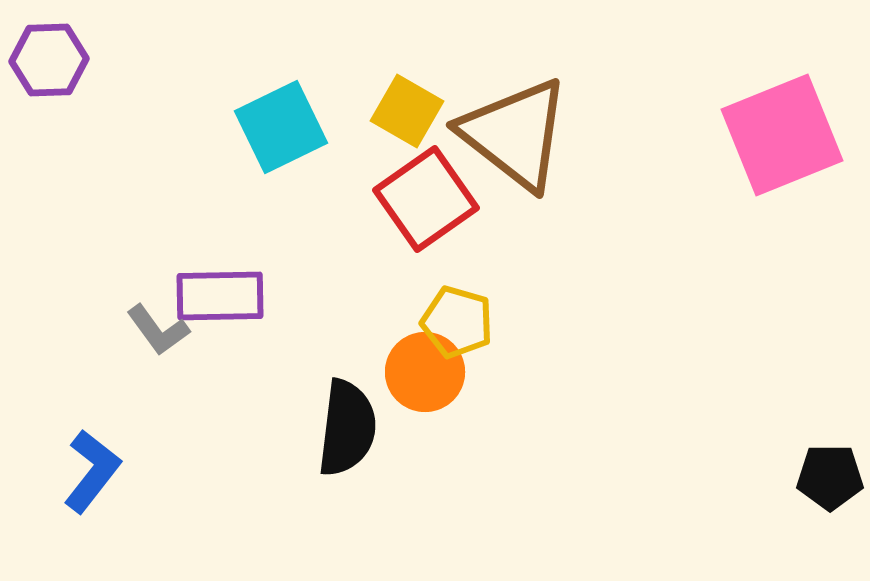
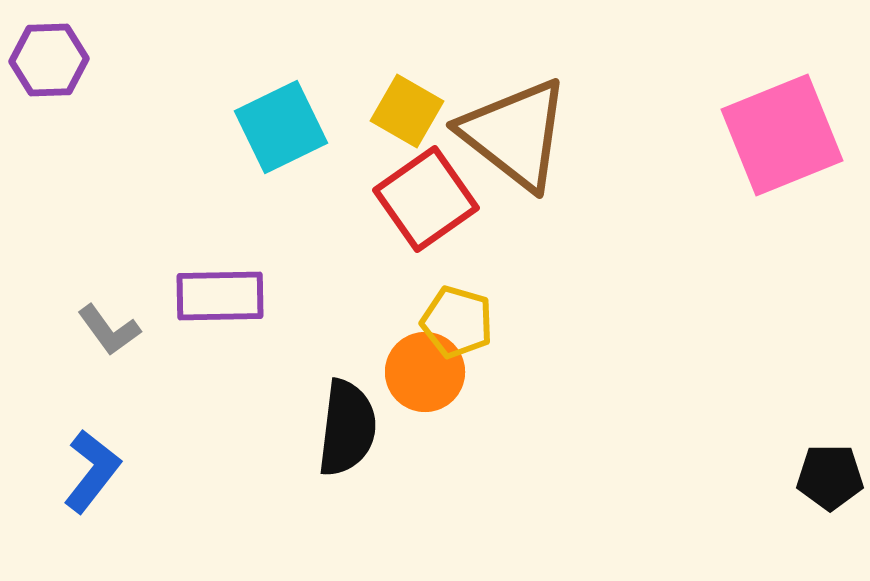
gray L-shape: moved 49 px left
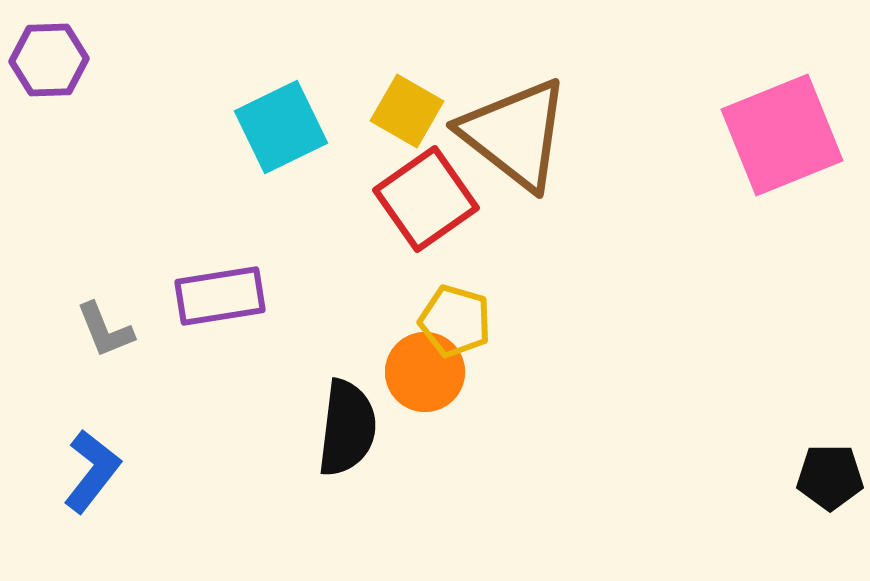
purple rectangle: rotated 8 degrees counterclockwise
yellow pentagon: moved 2 px left, 1 px up
gray L-shape: moved 4 px left; rotated 14 degrees clockwise
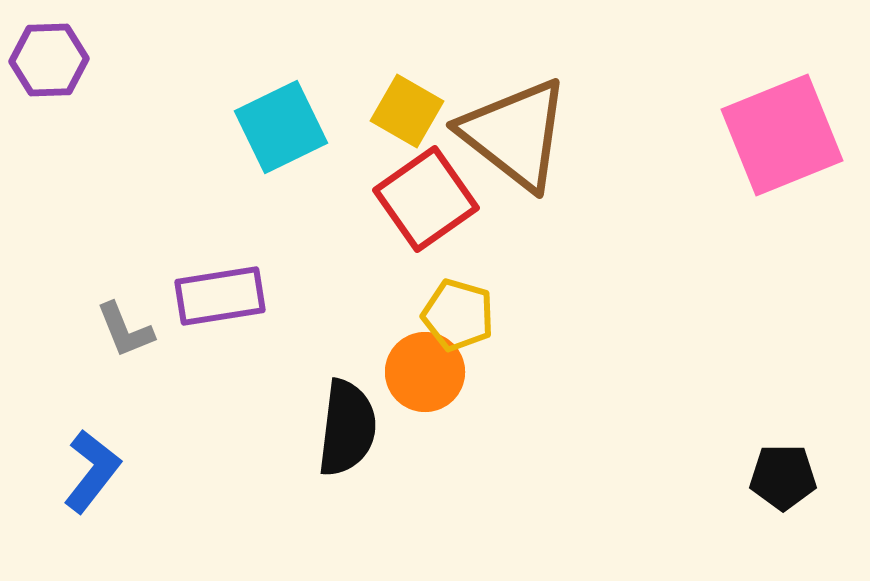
yellow pentagon: moved 3 px right, 6 px up
gray L-shape: moved 20 px right
black pentagon: moved 47 px left
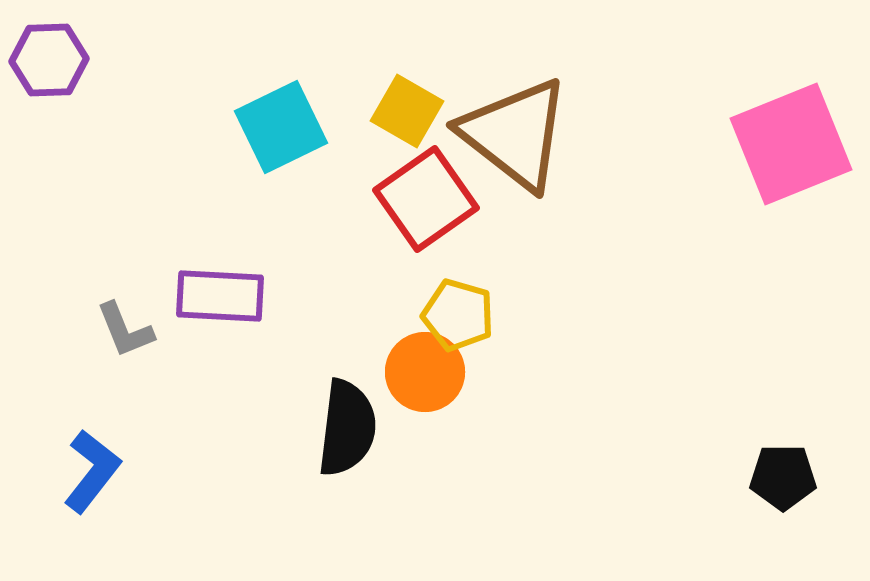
pink square: moved 9 px right, 9 px down
purple rectangle: rotated 12 degrees clockwise
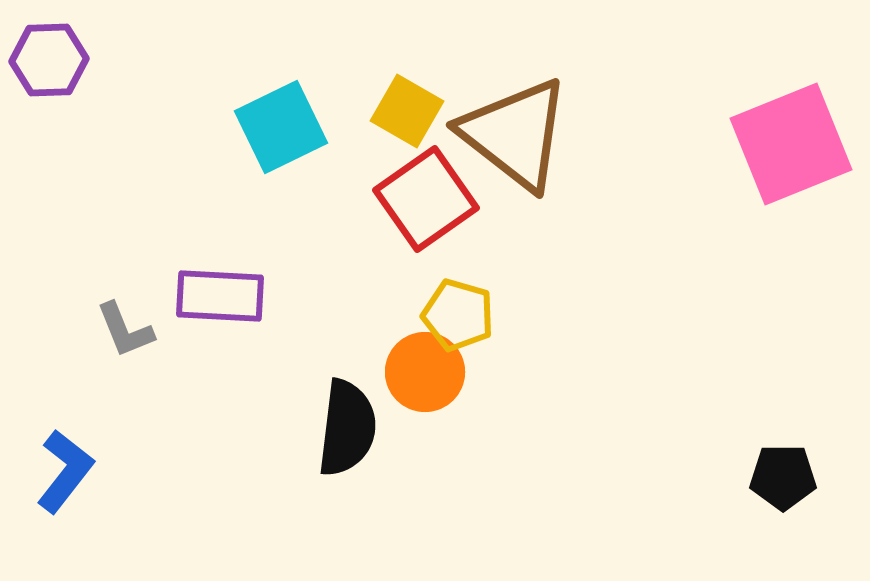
blue L-shape: moved 27 px left
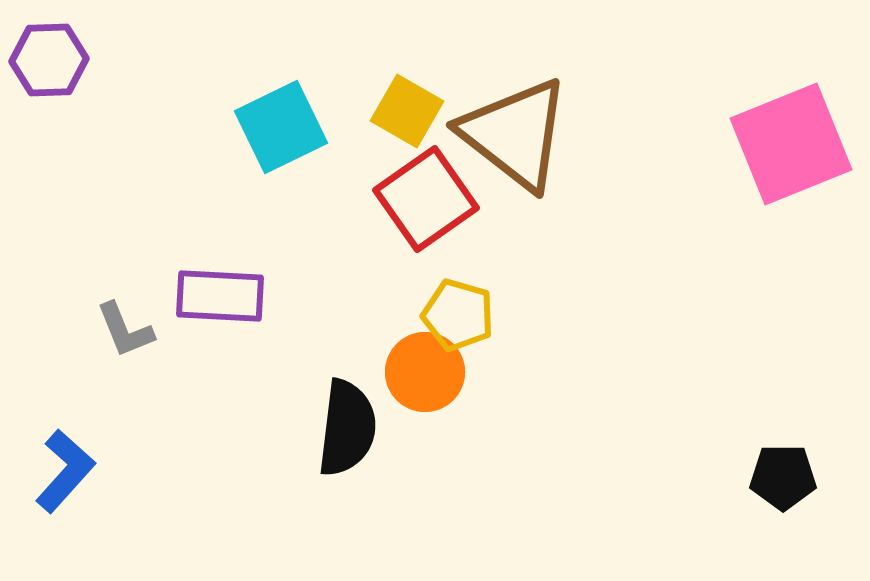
blue L-shape: rotated 4 degrees clockwise
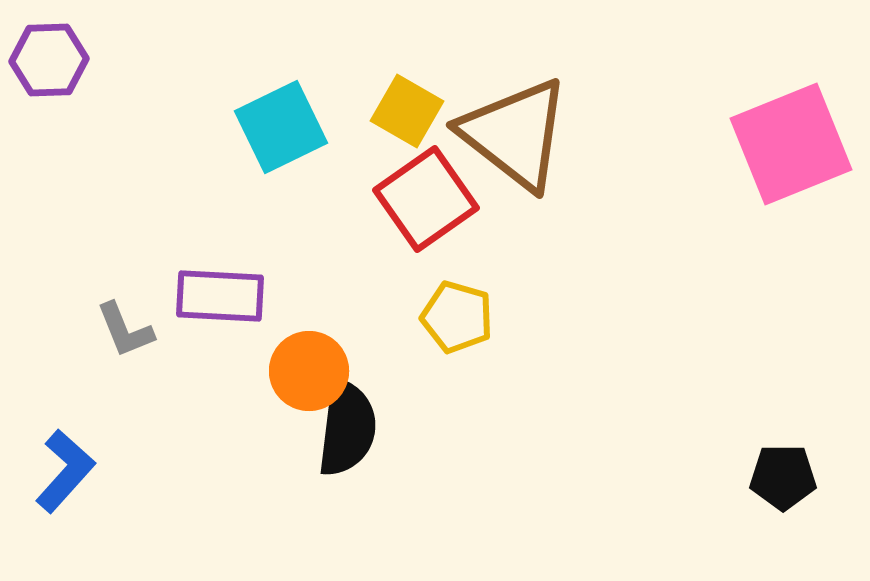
yellow pentagon: moved 1 px left, 2 px down
orange circle: moved 116 px left, 1 px up
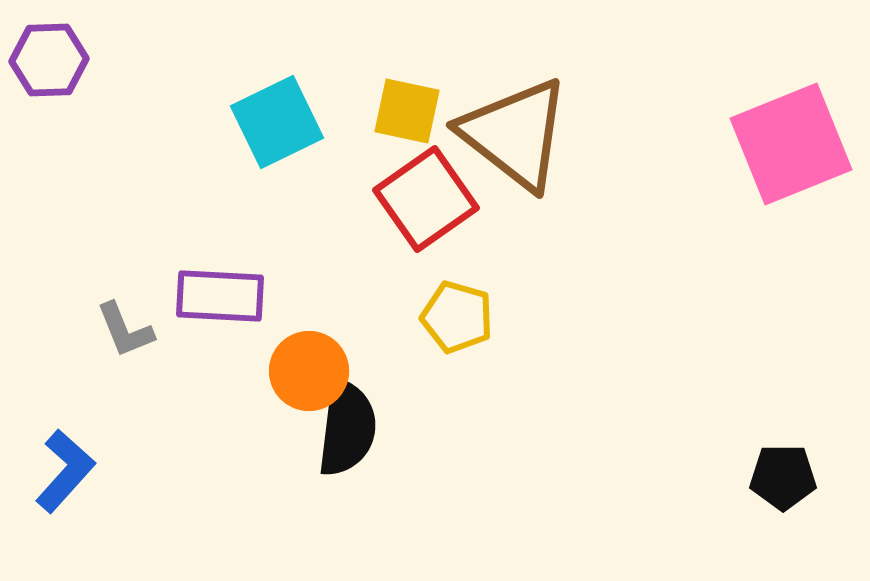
yellow square: rotated 18 degrees counterclockwise
cyan square: moved 4 px left, 5 px up
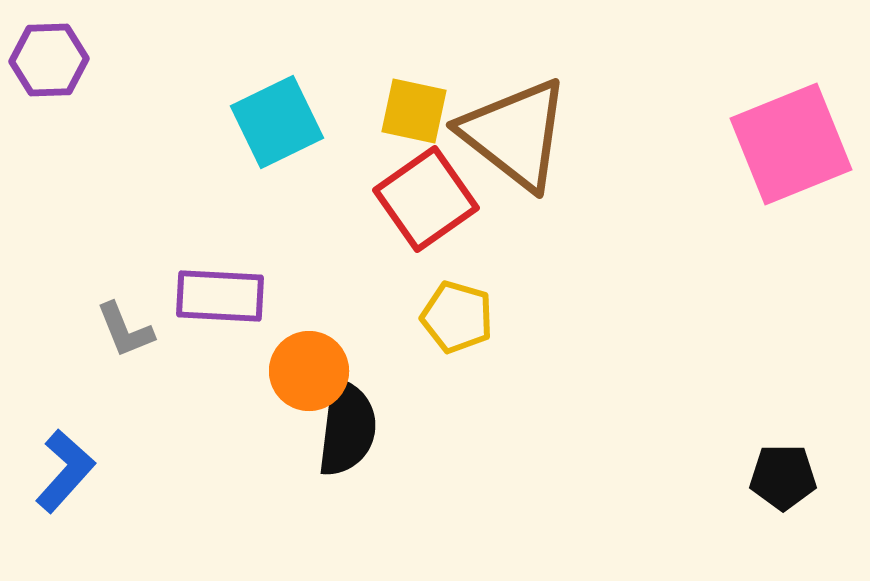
yellow square: moved 7 px right
